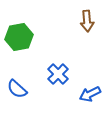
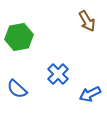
brown arrow: rotated 25 degrees counterclockwise
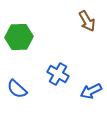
green hexagon: rotated 8 degrees clockwise
blue cross: rotated 15 degrees counterclockwise
blue arrow: moved 1 px right, 3 px up
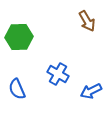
blue semicircle: rotated 25 degrees clockwise
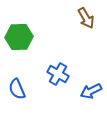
brown arrow: moved 1 px left, 3 px up
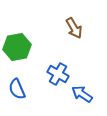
brown arrow: moved 12 px left, 10 px down
green hexagon: moved 2 px left, 10 px down; rotated 8 degrees counterclockwise
blue arrow: moved 9 px left, 3 px down; rotated 60 degrees clockwise
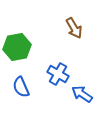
blue semicircle: moved 4 px right, 2 px up
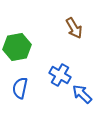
blue cross: moved 2 px right, 1 px down
blue semicircle: moved 1 px left, 1 px down; rotated 35 degrees clockwise
blue arrow: rotated 10 degrees clockwise
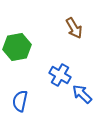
blue semicircle: moved 13 px down
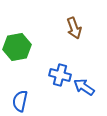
brown arrow: rotated 10 degrees clockwise
blue cross: rotated 15 degrees counterclockwise
blue arrow: moved 2 px right, 7 px up; rotated 10 degrees counterclockwise
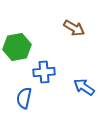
brown arrow: rotated 40 degrees counterclockwise
blue cross: moved 16 px left, 3 px up; rotated 20 degrees counterclockwise
blue semicircle: moved 4 px right, 3 px up
